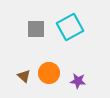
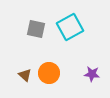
gray square: rotated 12 degrees clockwise
brown triangle: moved 1 px right, 1 px up
purple star: moved 14 px right, 7 px up
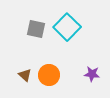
cyan square: moved 3 px left; rotated 16 degrees counterclockwise
orange circle: moved 2 px down
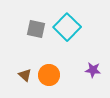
purple star: moved 1 px right, 4 px up
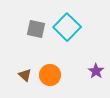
purple star: moved 3 px right, 1 px down; rotated 28 degrees clockwise
orange circle: moved 1 px right
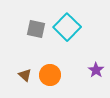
purple star: moved 1 px up
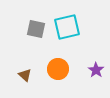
cyan square: rotated 32 degrees clockwise
orange circle: moved 8 px right, 6 px up
